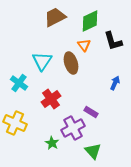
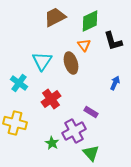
yellow cross: rotated 10 degrees counterclockwise
purple cross: moved 1 px right, 3 px down
green triangle: moved 2 px left, 2 px down
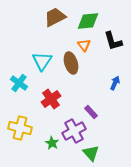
green diamond: moved 2 px left; rotated 20 degrees clockwise
purple rectangle: rotated 16 degrees clockwise
yellow cross: moved 5 px right, 5 px down
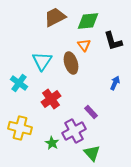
green triangle: moved 1 px right
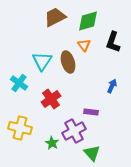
green diamond: rotated 10 degrees counterclockwise
black L-shape: moved 1 px down; rotated 35 degrees clockwise
brown ellipse: moved 3 px left, 1 px up
blue arrow: moved 3 px left, 3 px down
purple rectangle: rotated 40 degrees counterclockwise
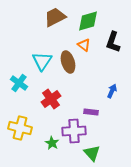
orange triangle: rotated 16 degrees counterclockwise
blue arrow: moved 5 px down
purple cross: rotated 25 degrees clockwise
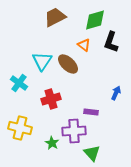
green diamond: moved 7 px right, 1 px up
black L-shape: moved 2 px left
brown ellipse: moved 2 px down; rotated 30 degrees counterclockwise
blue arrow: moved 4 px right, 2 px down
red cross: rotated 18 degrees clockwise
